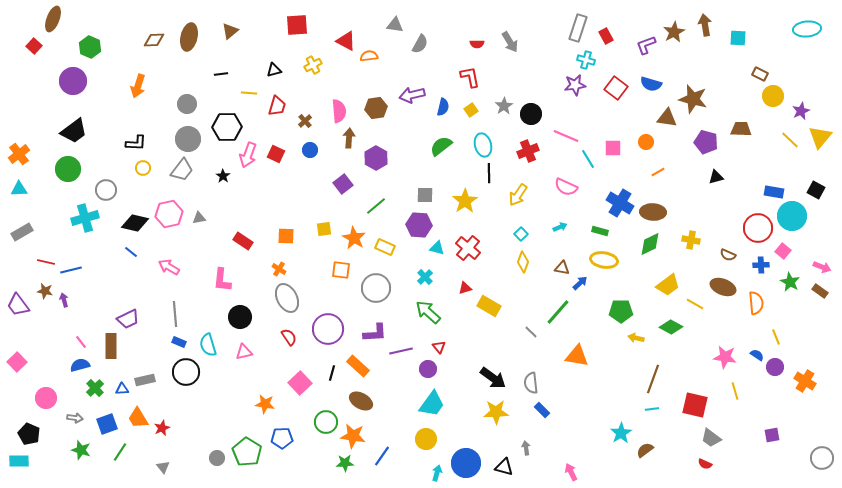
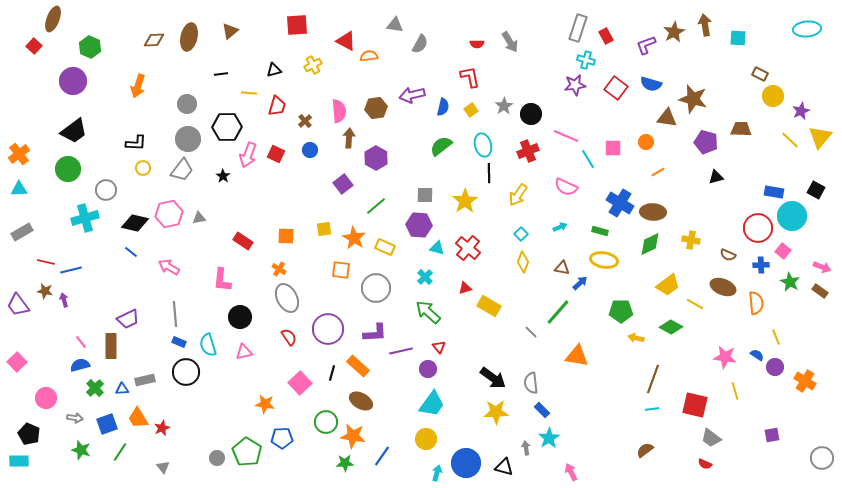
cyan star at (621, 433): moved 72 px left, 5 px down
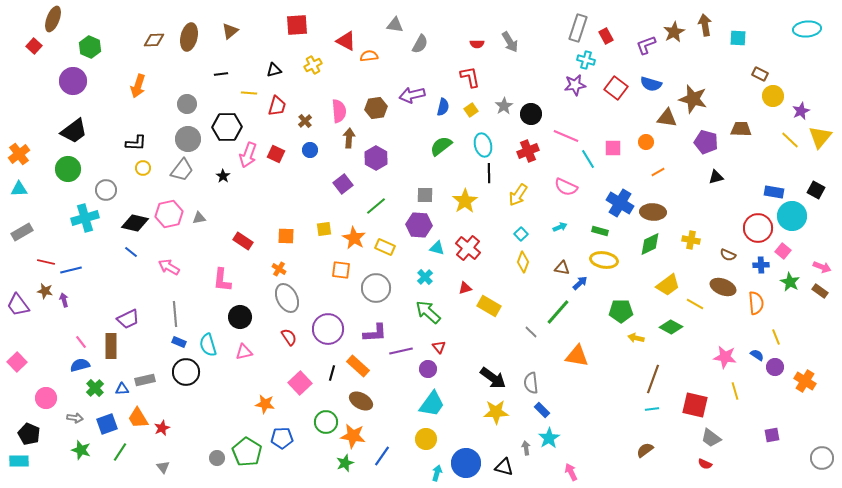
green star at (345, 463): rotated 18 degrees counterclockwise
